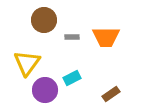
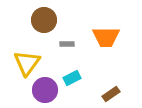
gray rectangle: moved 5 px left, 7 px down
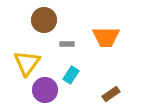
cyan rectangle: moved 1 px left, 3 px up; rotated 30 degrees counterclockwise
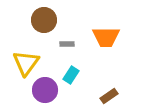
yellow triangle: moved 1 px left
brown rectangle: moved 2 px left, 2 px down
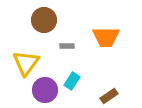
gray rectangle: moved 2 px down
cyan rectangle: moved 1 px right, 6 px down
